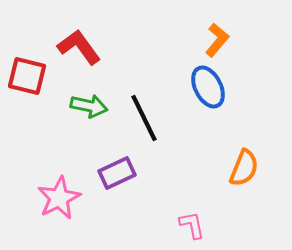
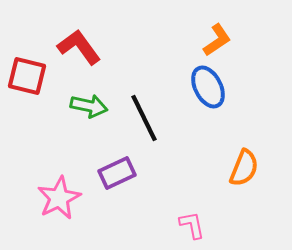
orange L-shape: rotated 16 degrees clockwise
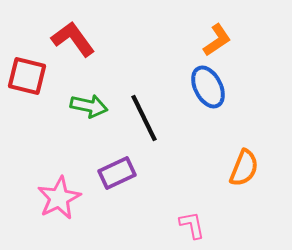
red L-shape: moved 6 px left, 8 px up
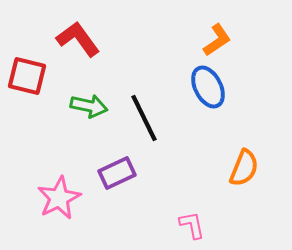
red L-shape: moved 5 px right
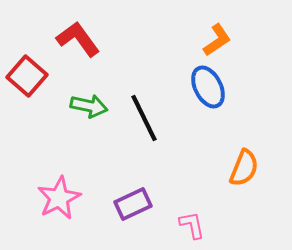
red square: rotated 27 degrees clockwise
purple rectangle: moved 16 px right, 31 px down
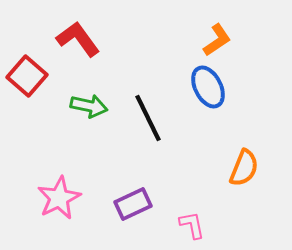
black line: moved 4 px right
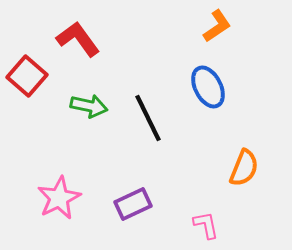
orange L-shape: moved 14 px up
pink L-shape: moved 14 px right
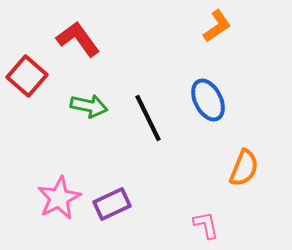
blue ellipse: moved 13 px down
purple rectangle: moved 21 px left
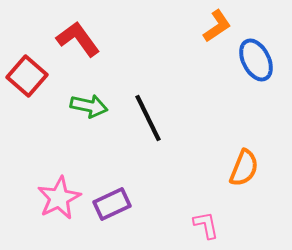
blue ellipse: moved 48 px right, 40 px up
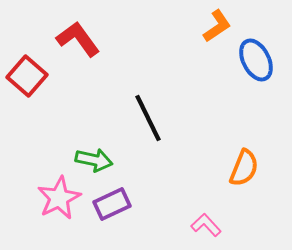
green arrow: moved 5 px right, 54 px down
pink L-shape: rotated 32 degrees counterclockwise
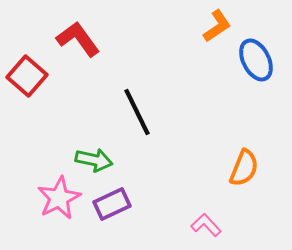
black line: moved 11 px left, 6 px up
